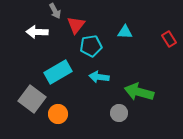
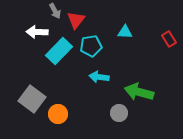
red triangle: moved 5 px up
cyan rectangle: moved 1 px right, 21 px up; rotated 16 degrees counterclockwise
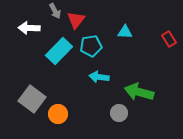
white arrow: moved 8 px left, 4 px up
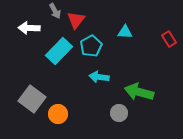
cyan pentagon: rotated 20 degrees counterclockwise
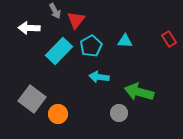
cyan triangle: moved 9 px down
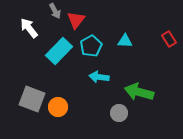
white arrow: rotated 50 degrees clockwise
gray square: rotated 16 degrees counterclockwise
orange circle: moved 7 px up
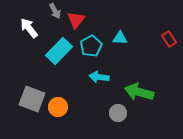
cyan triangle: moved 5 px left, 3 px up
gray circle: moved 1 px left
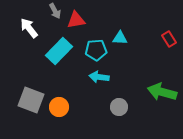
red triangle: rotated 42 degrees clockwise
cyan pentagon: moved 5 px right, 4 px down; rotated 25 degrees clockwise
green arrow: moved 23 px right
gray square: moved 1 px left, 1 px down
orange circle: moved 1 px right
gray circle: moved 1 px right, 6 px up
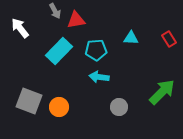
white arrow: moved 9 px left
cyan triangle: moved 11 px right
green arrow: rotated 120 degrees clockwise
gray square: moved 2 px left, 1 px down
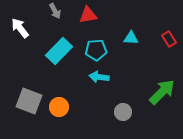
red triangle: moved 12 px right, 5 px up
gray circle: moved 4 px right, 5 px down
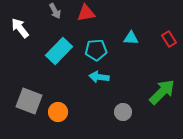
red triangle: moved 2 px left, 2 px up
orange circle: moved 1 px left, 5 px down
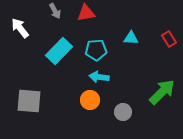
gray square: rotated 16 degrees counterclockwise
orange circle: moved 32 px right, 12 px up
